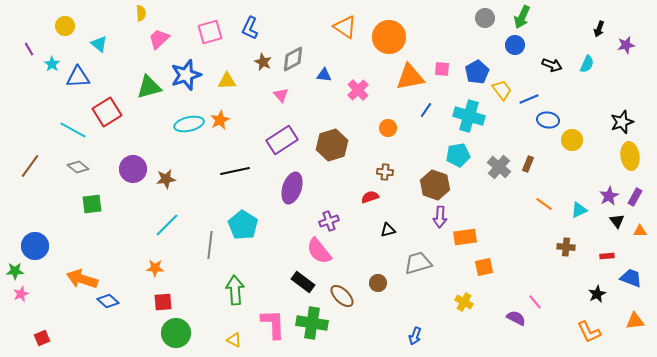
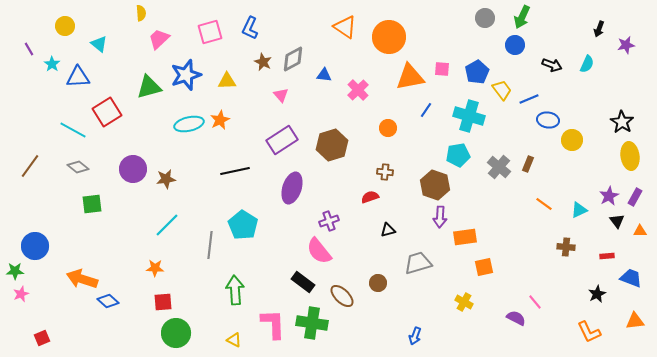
black star at (622, 122): rotated 20 degrees counterclockwise
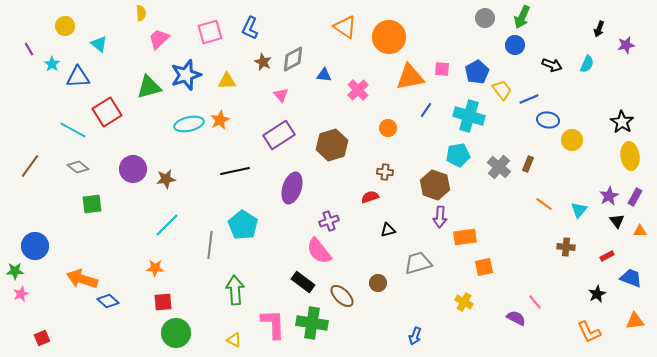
purple rectangle at (282, 140): moved 3 px left, 5 px up
cyan triangle at (579, 210): rotated 24 degrees counterclockwise
red rectangle at (607, 256): rotated 24 degrees counterclockwise
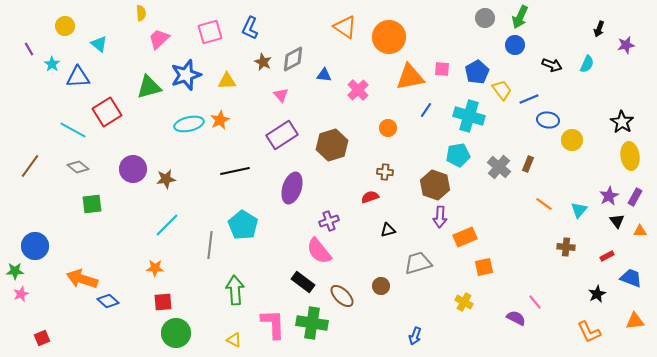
green arrow at (522, 17): moved 2 px left
purple rectangle at (279, 135): moved 3 px right
orange rectangle at (465, 237): rotated 15 degrees counterclockwise
brown circle at (378, 283): moved 3 px right, 3 px down
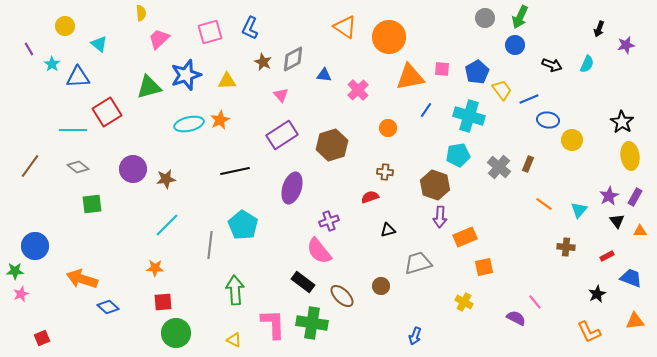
cyan line at (73, 130): rotated 28 degrees counterclockwise
blue diamond at (108, 301): moved 6 px down
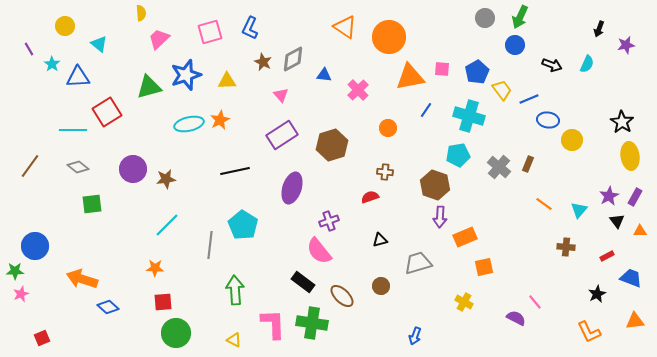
black triangle at (388, 230): moved 8 px left, 10 px down
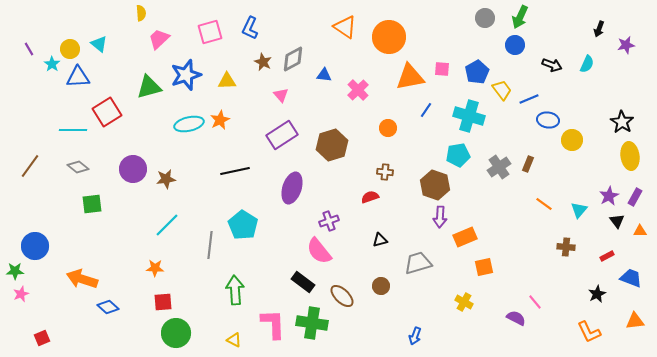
yellow circle at (65, 26): moved 5 px right, 23 px down
gray cross at (499, 167): rotated 15 degrees clockwise
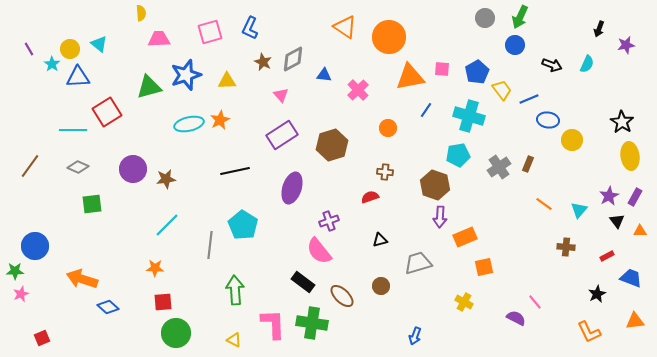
pink trapezoid at (159, 39): rotated 40 degrees clockwise
gray diamond at (78, 167): rotated 15 degrees counterclockwise
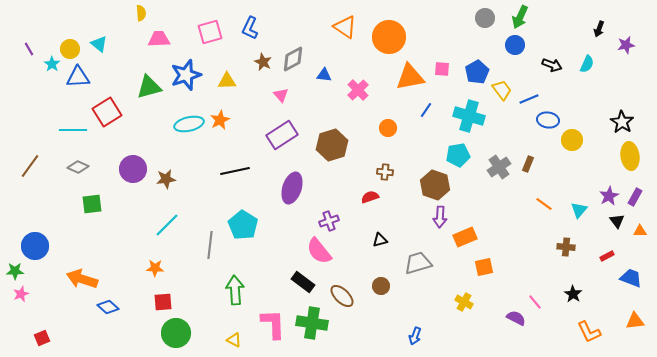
black star at (597, 294): moved 24 px left; rotated 12 degrees counterclockwise
